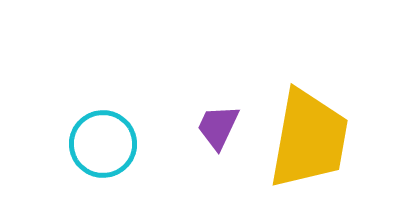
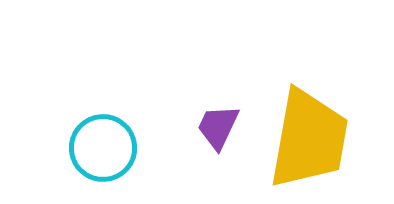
cyan circle: moved 4 px down
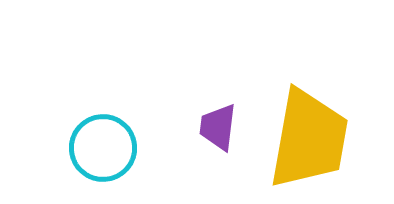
purple trapezoid: rotated 18 degrees counterclockwise
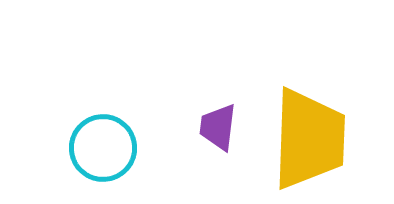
yellow trapezoid: rotated 8 degrees counterclockwise
